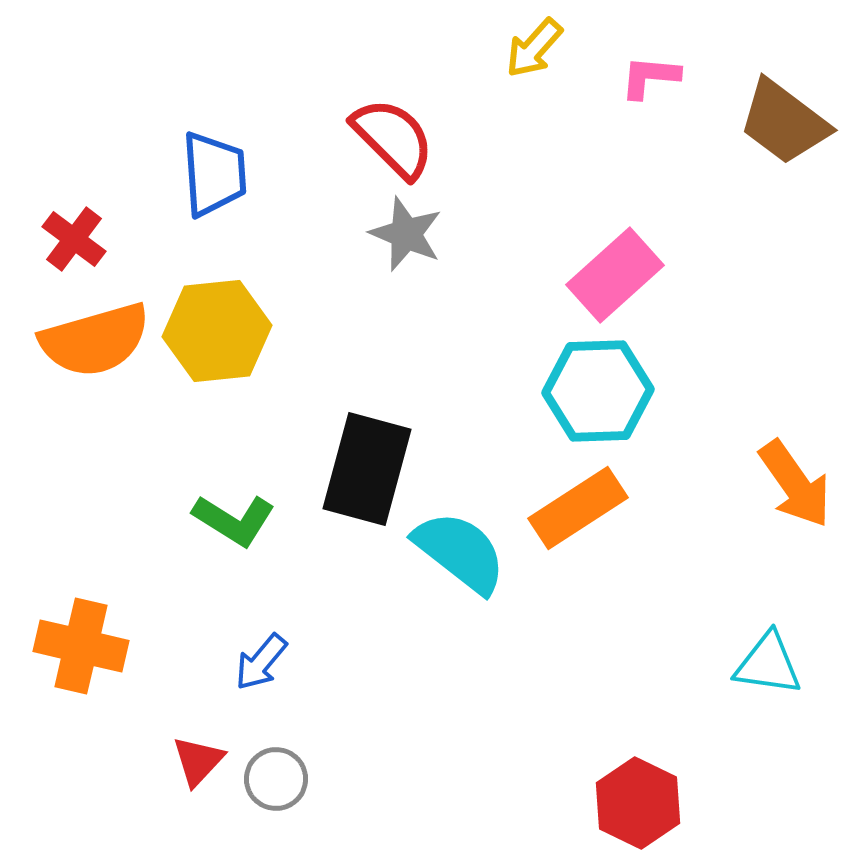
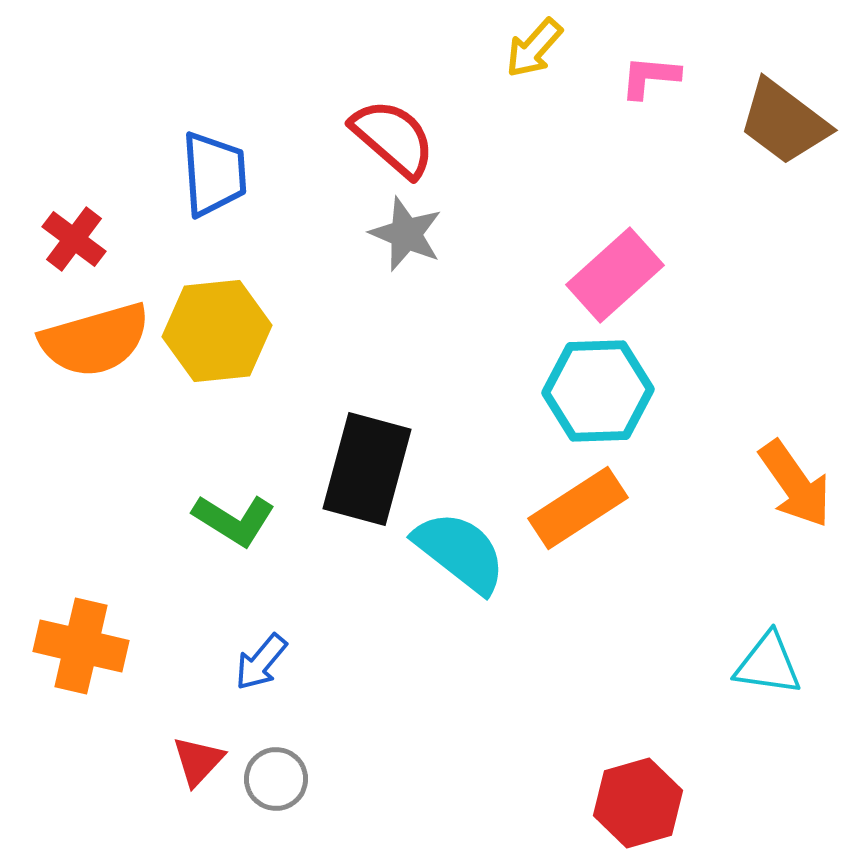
red semicircle: rotated 4 degrees counterclockwise
red hexagon: rotated 18 degrees clockwise
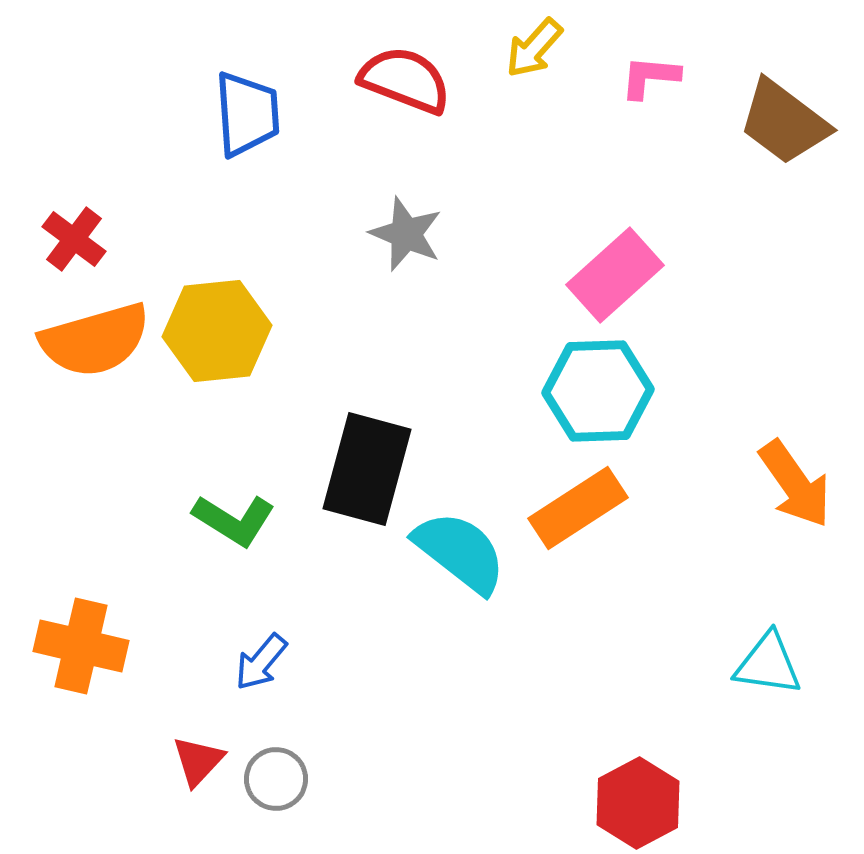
red semicircle: moved 12 px right, 58 px up; rotated 20 degrees counterclockwise
blue trapezoid: moved 33 px right, 60 px up
red hexagon: rotated 12 degrees counterclockwise
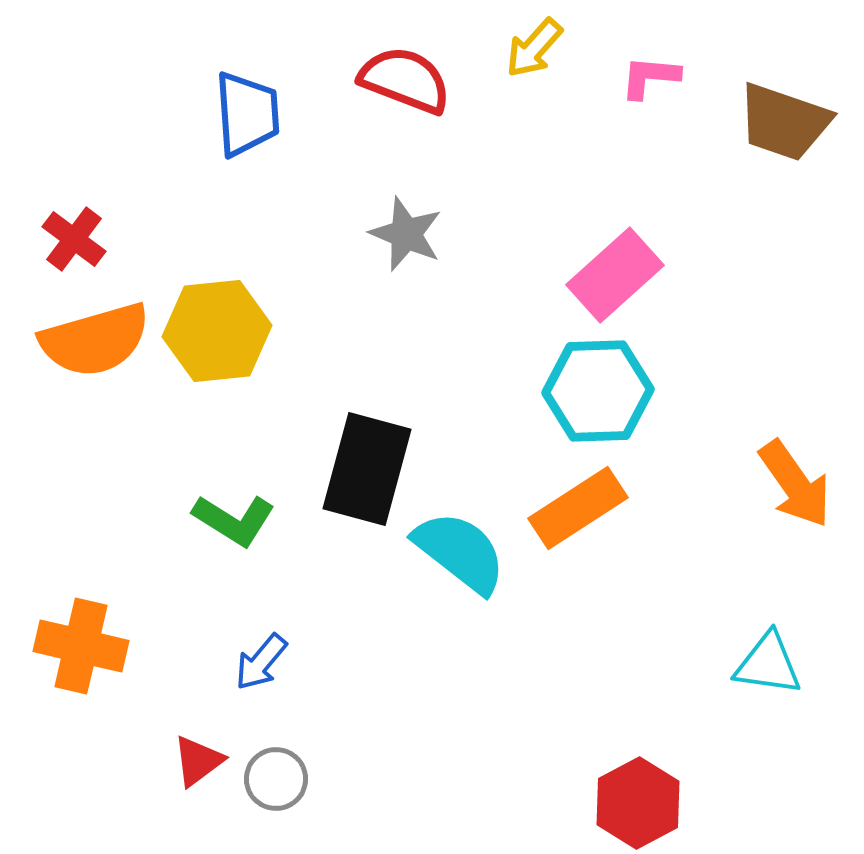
brown trapezoid: rotated 18 degrees counterclockwise
red triangle: rotated 10 degrees clockwise
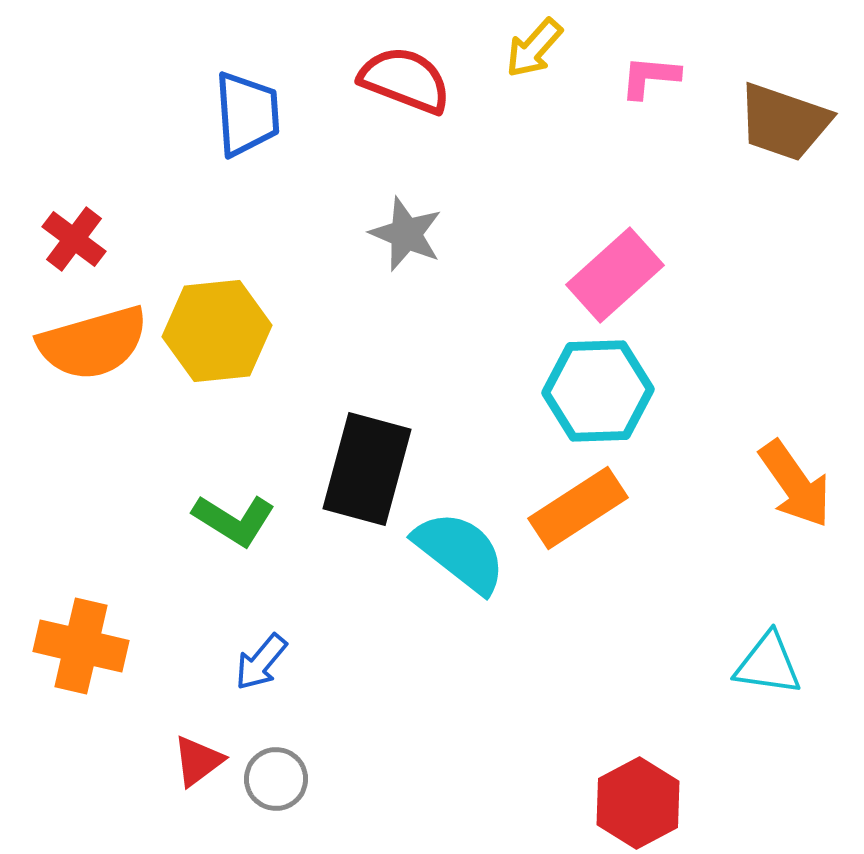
orange semicircle: moved 2 px left, 3 px down
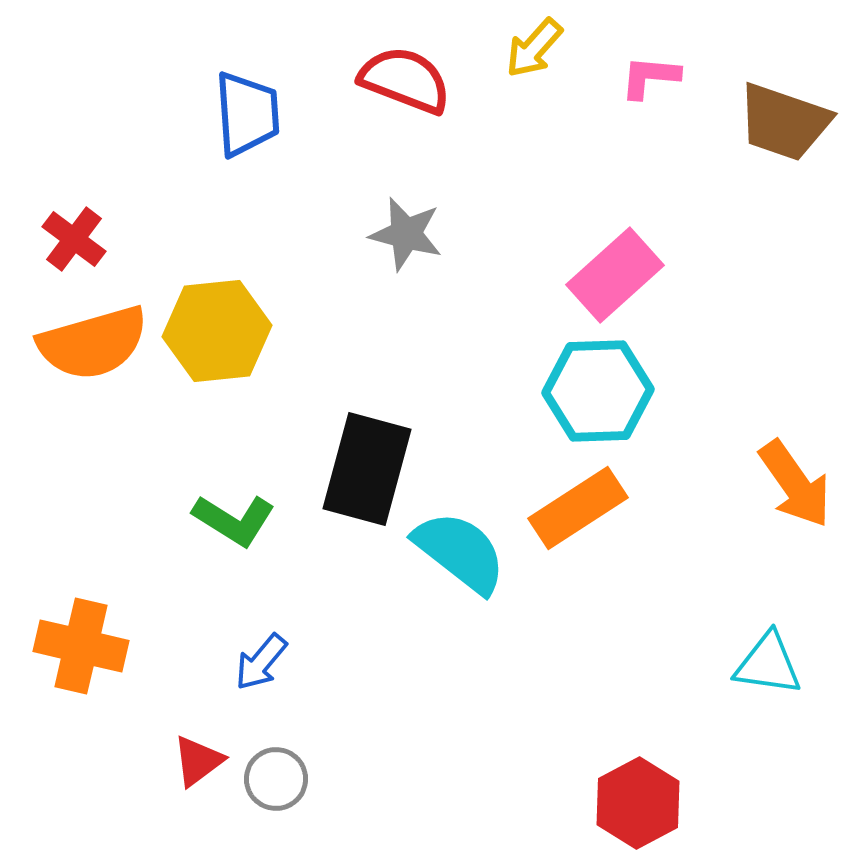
gray star: rotated 8 degrees counterclockwise
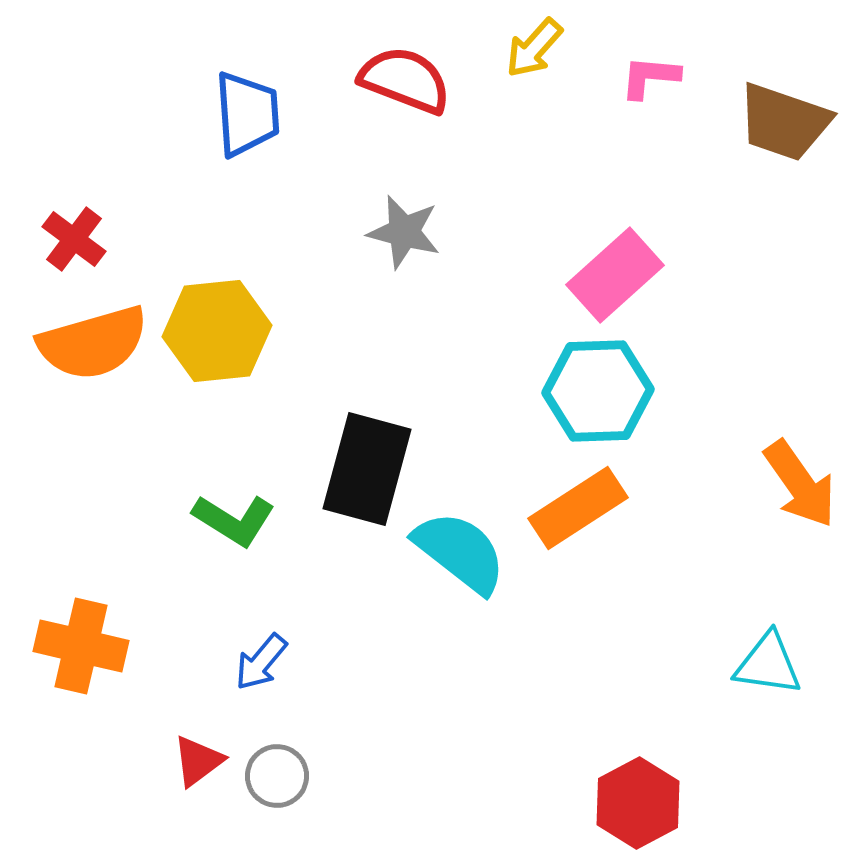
gray star: moved 2 px left, 2 px up
orange arrow: moved 5 px right
gray circle: moved 1 px right, 3 px up
